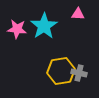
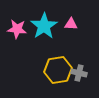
pink triangle: moved 7 px left, 10 px down
yellow hexagon: moved 3 px left, 1 px up
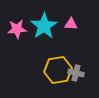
pink star: rotated 12 degrees counterclockwise
gray cross: moved 3 px left
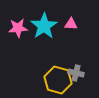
pink star: moved 1 px right, 1 px up
yellow hexagon: moved 10 px down; rotated 24 degrees clockwise
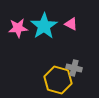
pink triangle: rotated 24 degrees clockwise
gray cross: moved 2 px left, 5 px up
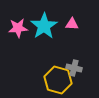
pink triangle: moved 1 px right; rotated 24 degrees counterclockwise
